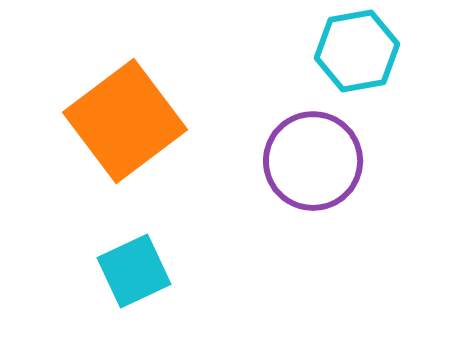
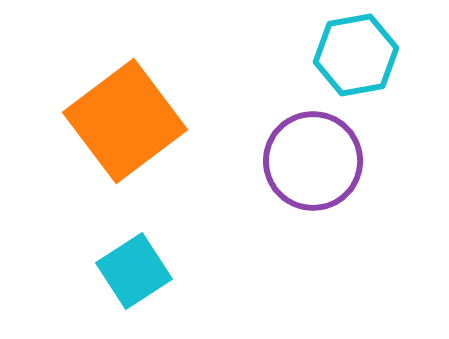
cyan hexagon: moved 1 px left, 4 px down
cyan square: rotated 8 degrees counterclockwise
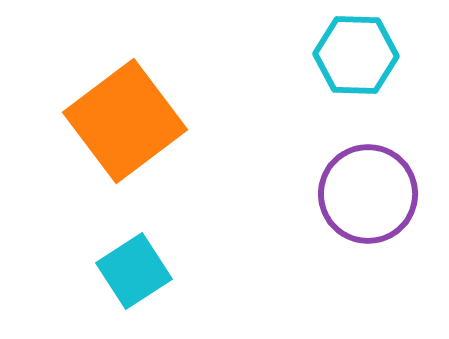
cyan hexagon: rotated 12 degrees clockwise
purple circle: moved 55 px right, 33 px down
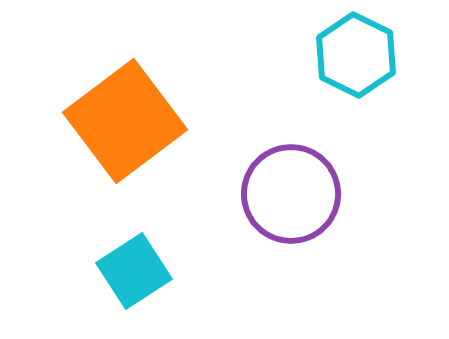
cyan hexagon: rotated 24 degrees clockwise
purple circle: moved 77 px left
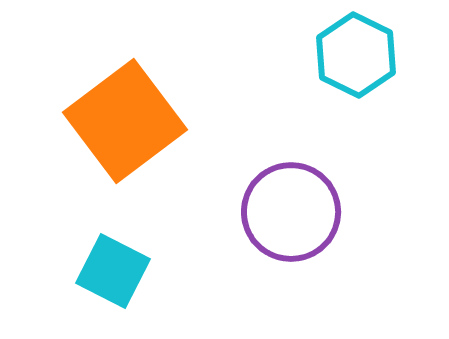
purple circle: moved 18 px down
cyan square: moved 21 px left; rotated 30 degrees counterclockwise
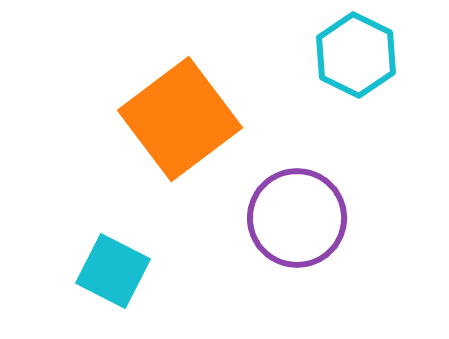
orange square: moved 55 px right, 2 px up
purple circle: moved 6 px right, 6 px down
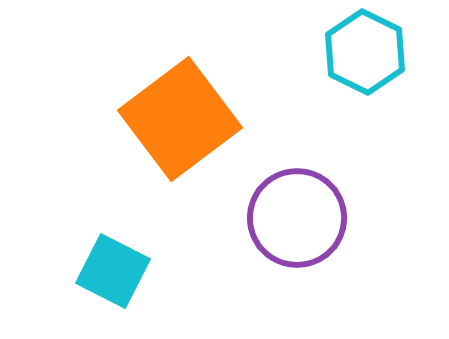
cyan hexagon: moved 9 px right, 3 px up
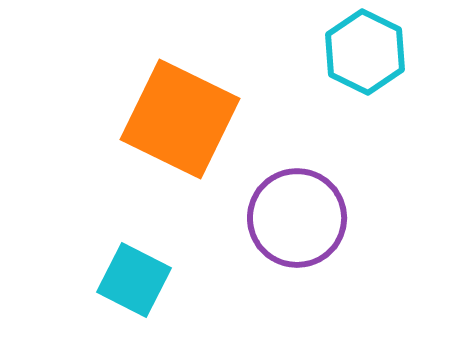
orange square: rotated 27 degrees counterclockwise
cyan square: moved 21 px right, 9 px down
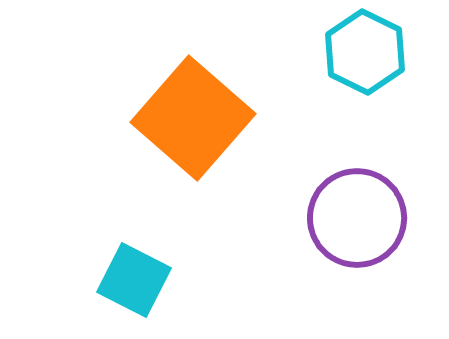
orange square: moved 13 px right, 1 px up; rotated 15 degrees clockwise
purple circle: moved 60 px right
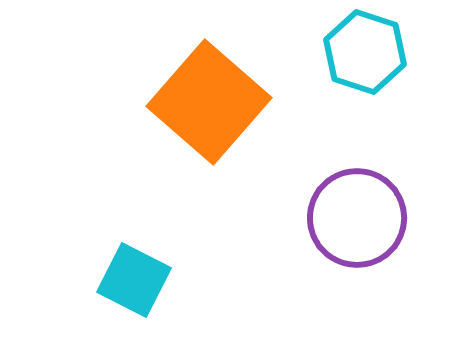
cyan hexagon: rotated 8 degrees counterclockwise
orange square: moved 16 px right, 16 px up
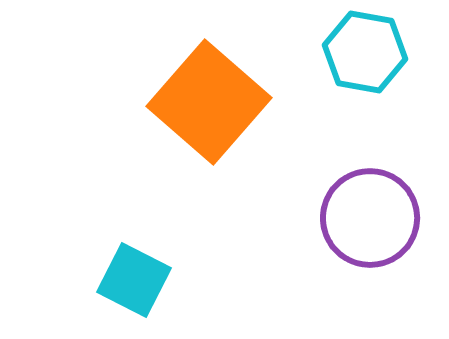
cyan hexagon: rotated 8 degrees counterclockwise
purple circle: moved 13 px right
